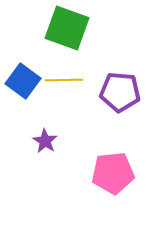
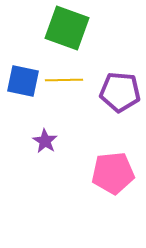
blue square: rotated 24 degrees counterclockwise
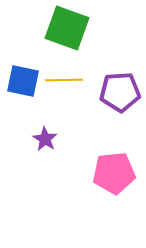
purple pentagon: rotated 9 degrees counterclockwise
purple star: moved 2 px up
pink pentagon: moved 1 px right
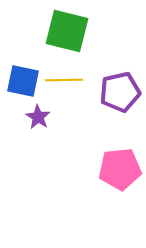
green square: moved 3 px down; rotated 6 degrees counterclockwise
purple pentagon: rotated 9 degrees counterclockwise
purple star: moved 7 px left, 22 px up
pink pentagon: moved 6 px right, 4 px up
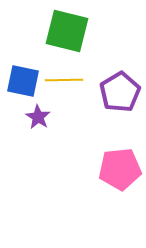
purple pentagon: rotated 18 degrees counterclockwise
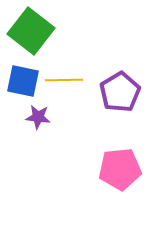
green square: moved 36 px left; rotated 24 degrees clockwise
purple star: rotated 25 degrees counterclockwise
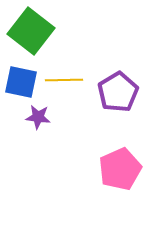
blue square: moved 2 px left, 1 px down
purple pentagon: moved 2 px left
pink pentagon: rotated 18 degrees counterclockwise
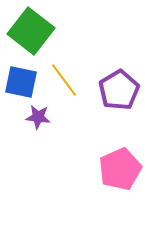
yellow line: rotated 54 degrees clockwise
purple pentagon: moved 1 px right, 2 px up
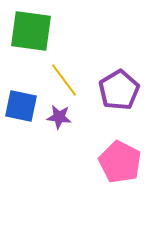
green square: rotated 30 degrees counterclockwise
blue square: moved 24 px down
purple star: moved 21 px right
pink pentagon: moved 7 px up; rotated 21 degrees counterclockwise
